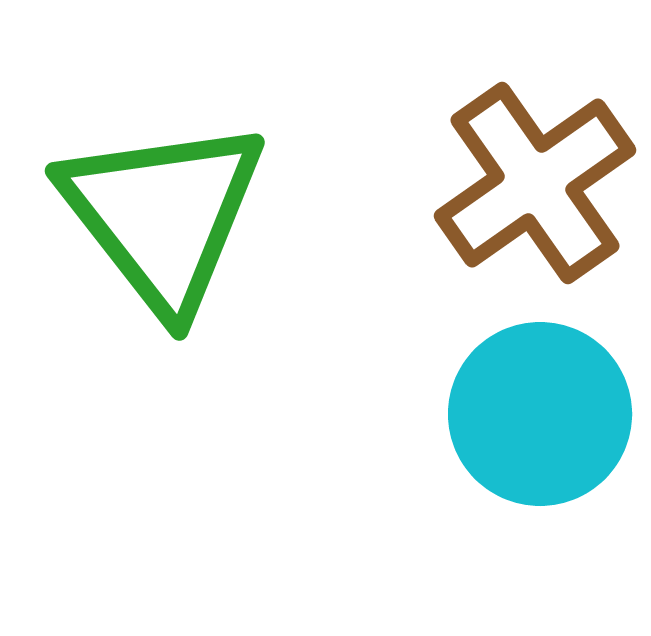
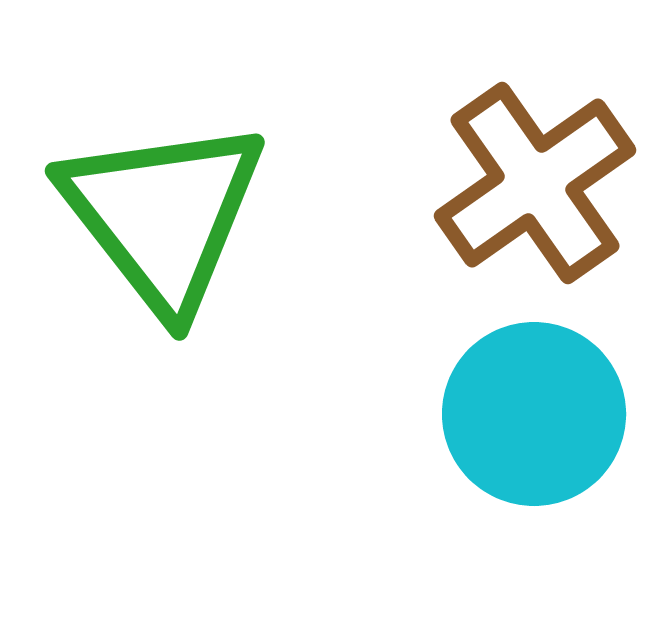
cyan circle: moved 6 px left
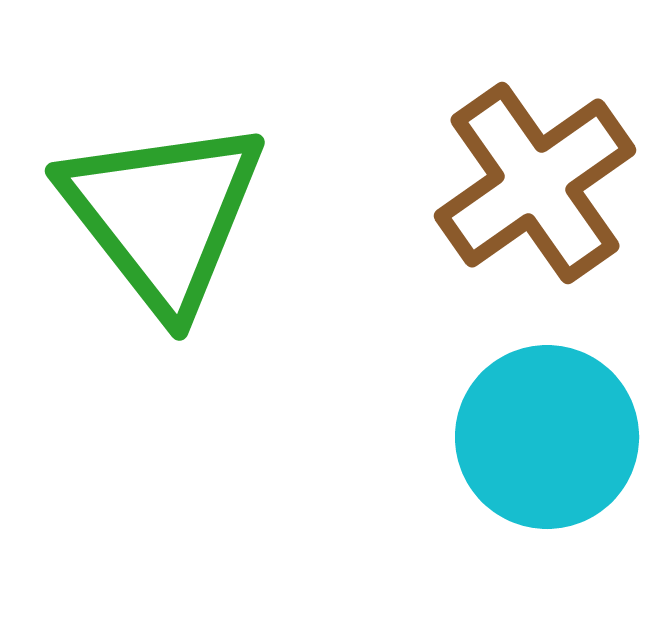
cyan circle: moved 13 px right, 23 px down
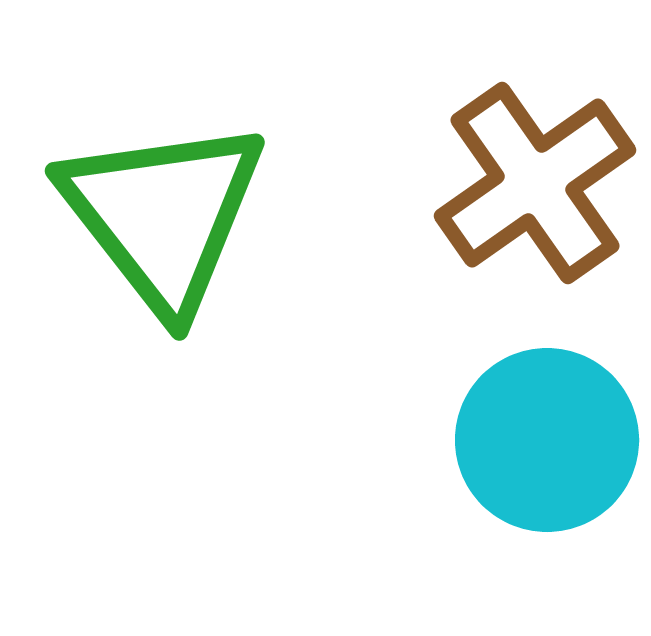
cyan circle: moved 3 px down
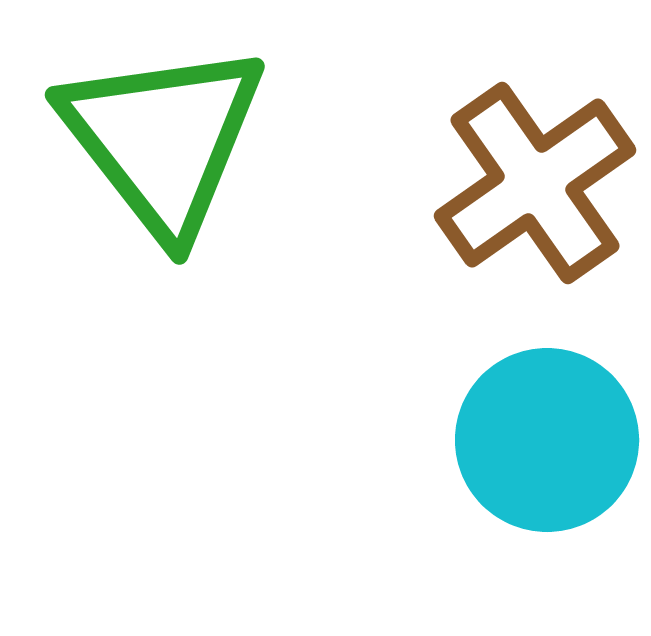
green triangle: moved 76 px up
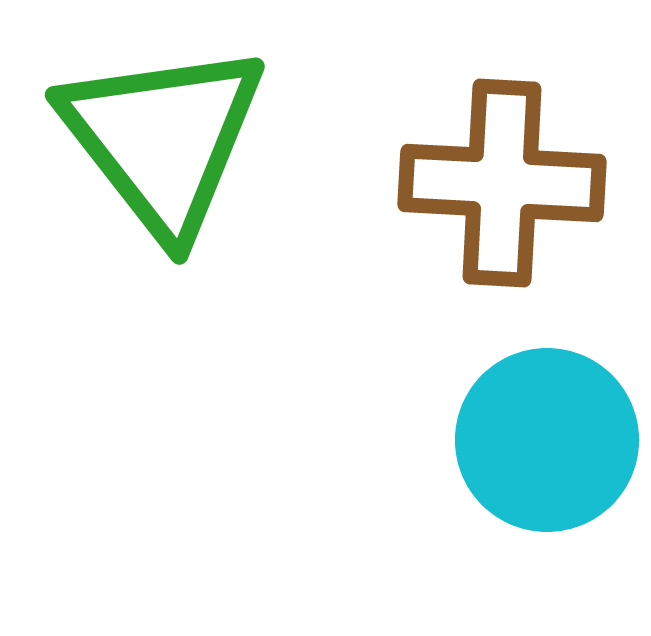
brown cross: moved 33 px left; rotated 38 degrees clockwise
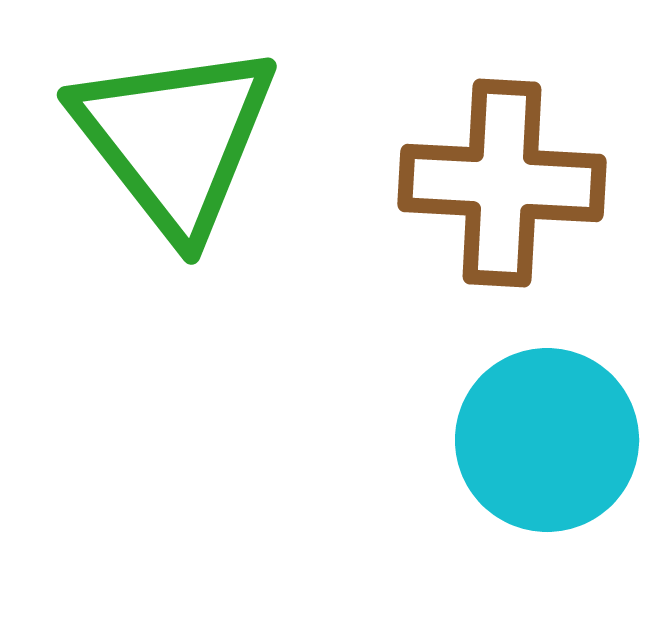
green triangle: moved 12 px right
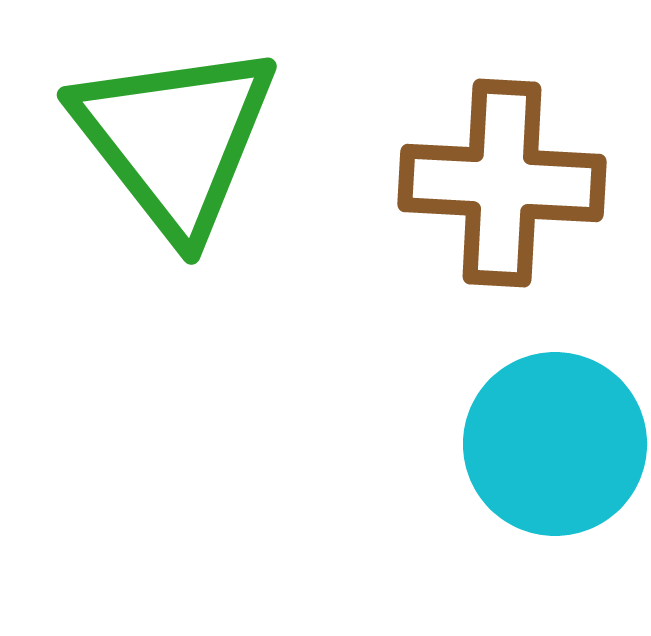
cyan circle: moved 8 px right, 4 px down
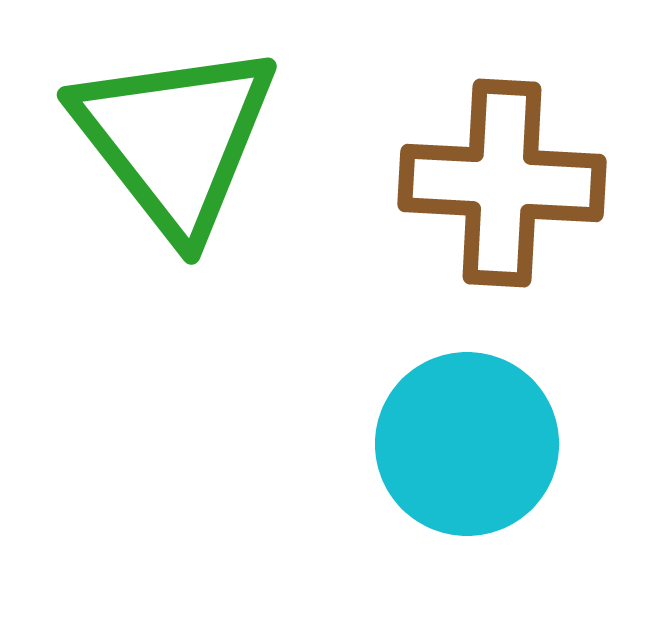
cyan circle: moved 88 px left
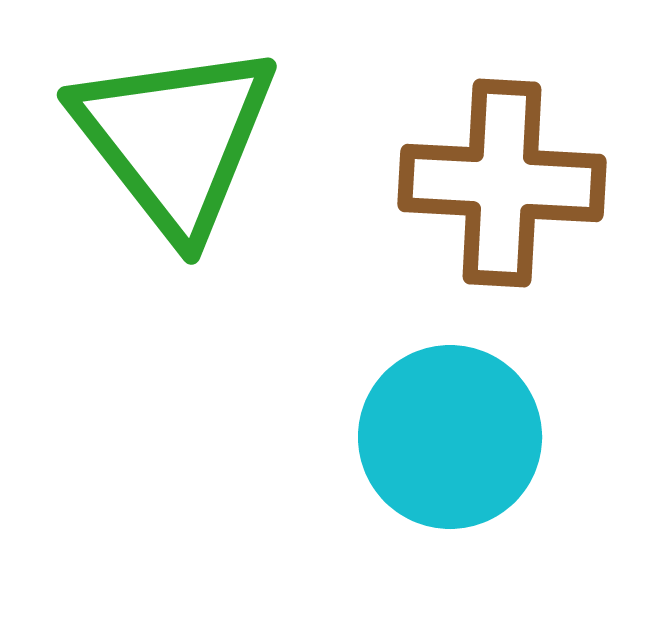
cyan circle: moved 17 px left, 7 px up
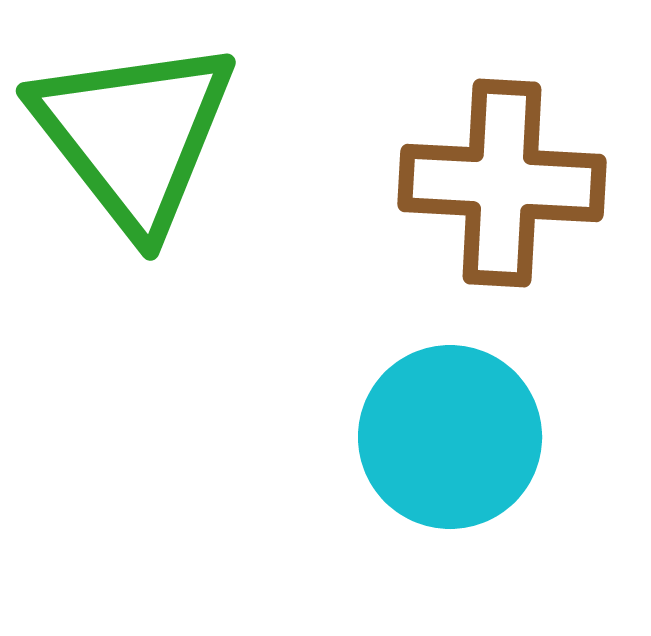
green triangle: moved 41 px left, 4 px up
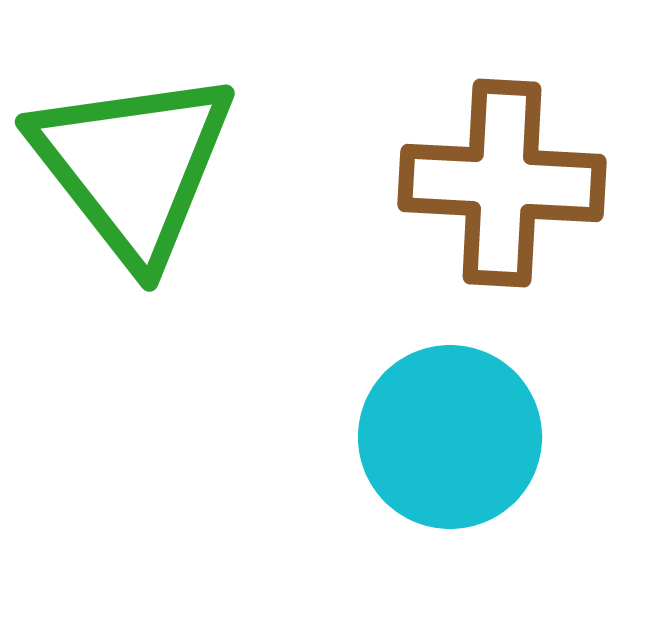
green triangle: moved 1 px left, 31 px down
